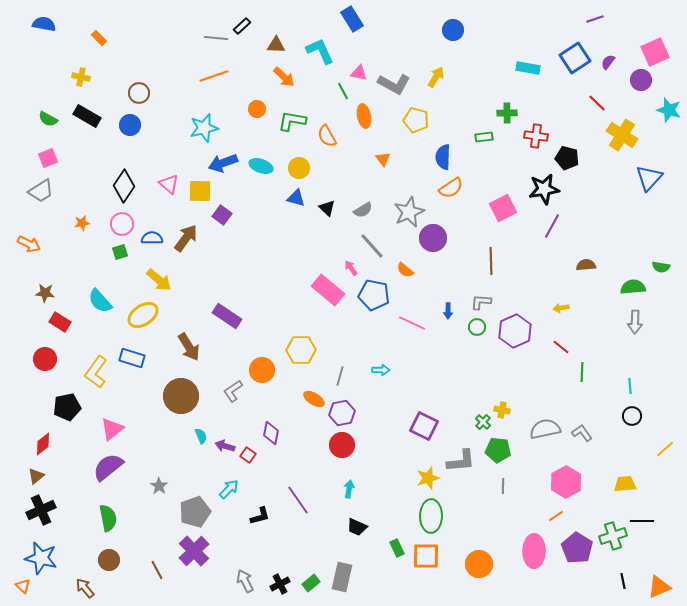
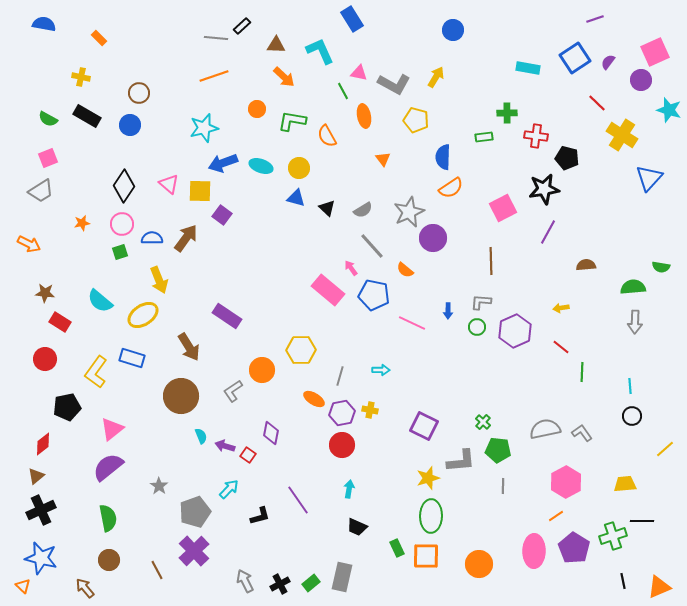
purple line at (552, 226): moved 4 px left, 6 px down
yellow arrow at (159, 280): rotated 28 degrees clockwise
cyan semicircle at (100, 301): rotated 8 degrees counterclockwise
yellow cross at (502, 410): moved 132 px left
purple pentagon at (577, 548): moved 3 px left
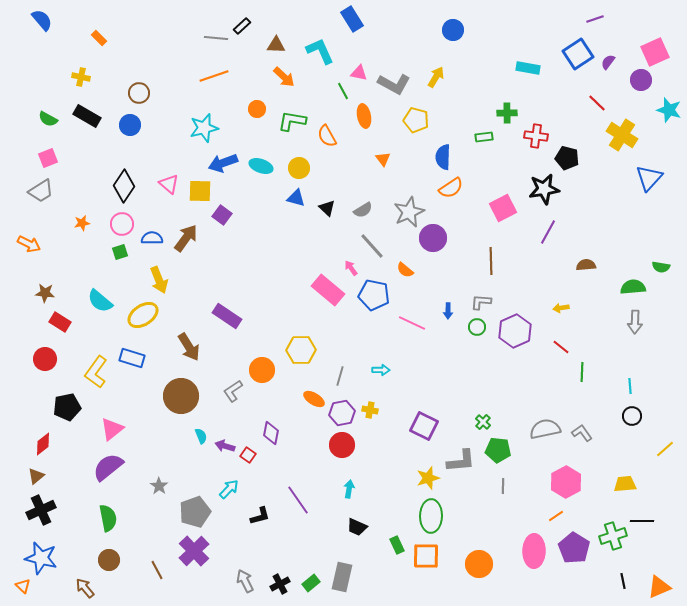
blue semicircle at (44, 24): moved 2 px left, 4 px up; rotated 40 degrees clockwise
blue square at (575, 58): moved 3 px right, 4 px up
green rectangle at (397, 548): moved 3 px up
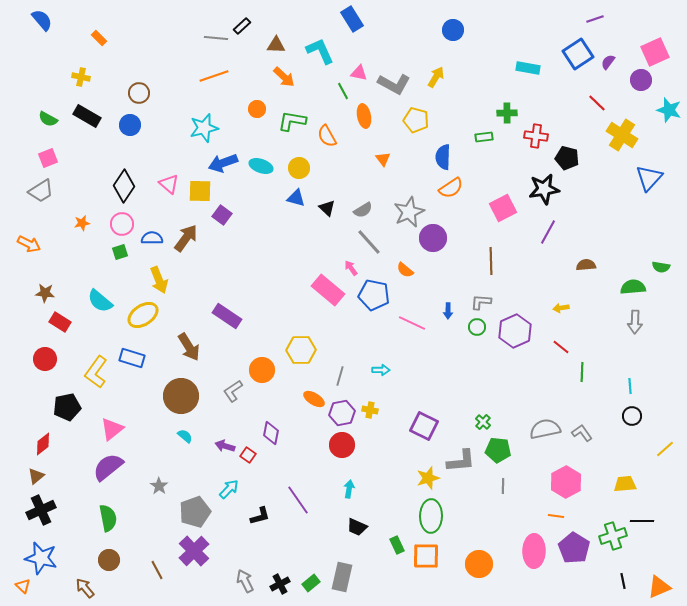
gray line at (372, 246): moved 3 px left, 4 px up
cyan semicircle at (201, 436): moved 16 px left; rotated 28 degrees counterclockwise
orange line at (556, 516): rotated 42 degrees clockwise
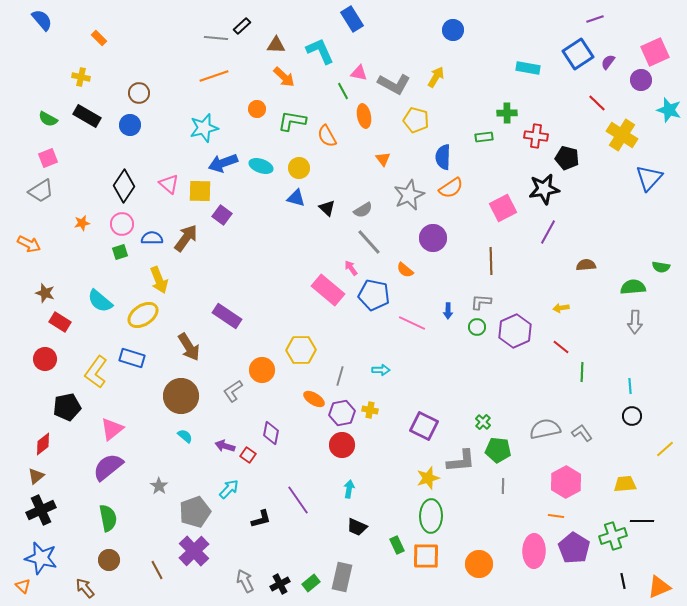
gray star at (409, 212): moved 17 px up
brown star at (45, 293): rotated 12 degrees clockwise
black L-shape at (260, 516): moved 1 px right, 3 px down
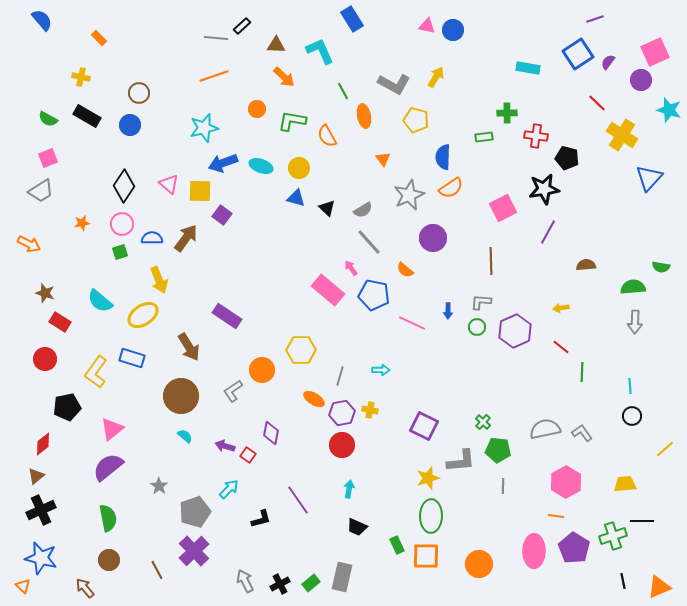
pink triangle at (359, 73): moved 68 px right, 47 px up
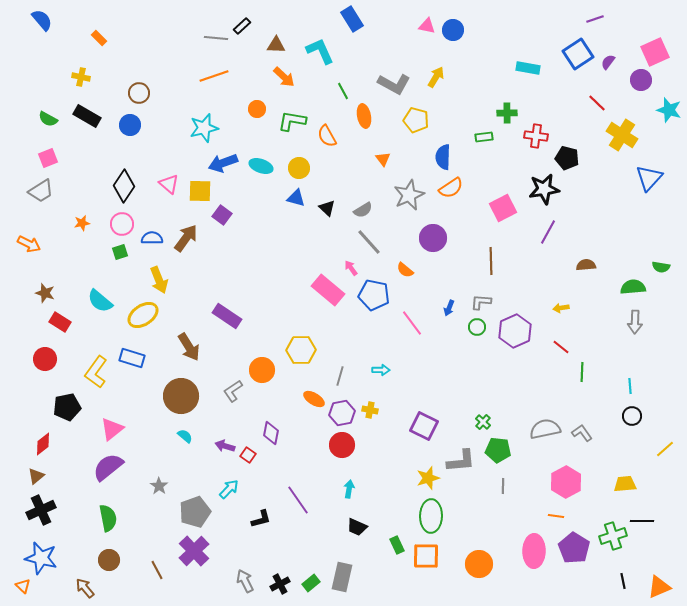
blue arrow at (448, 311): moved 1 px right, 3 px up; rotated 21 degrees clockwise
pink line at (412, 323): rotated 28 degrees clockwise
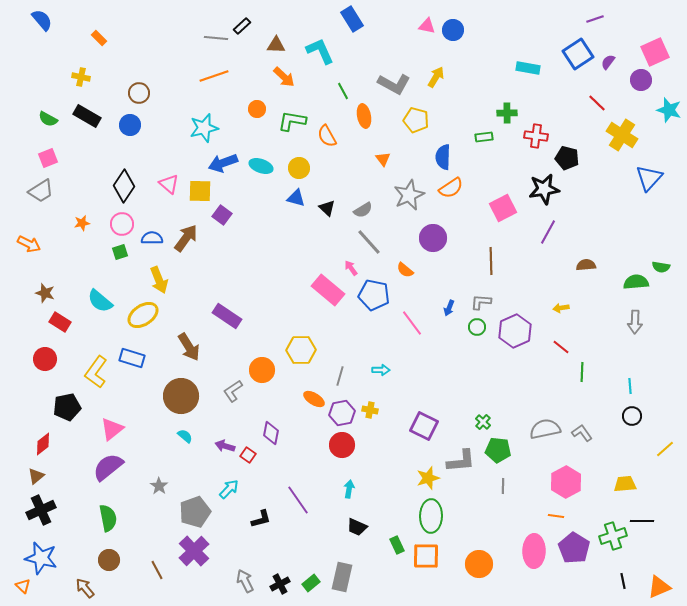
green semicircle at (633, 287): moved 3 px right, 5 px up
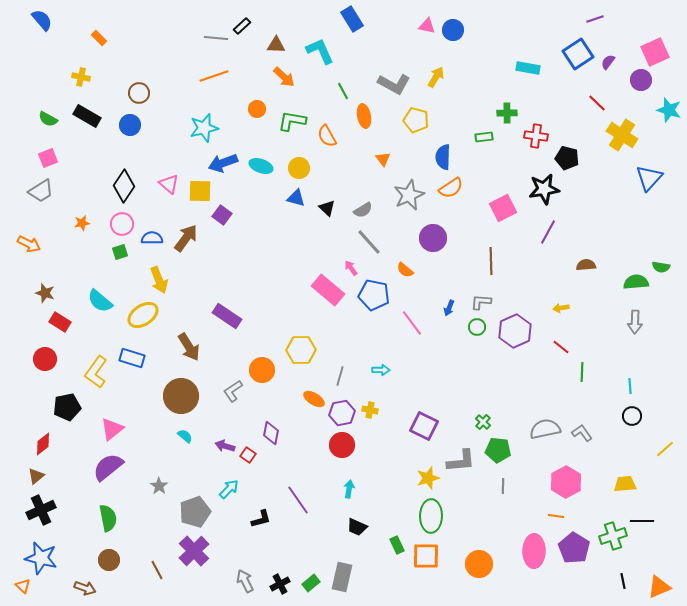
brown arrow at (85, 588): rotated 150 degrees clockwise
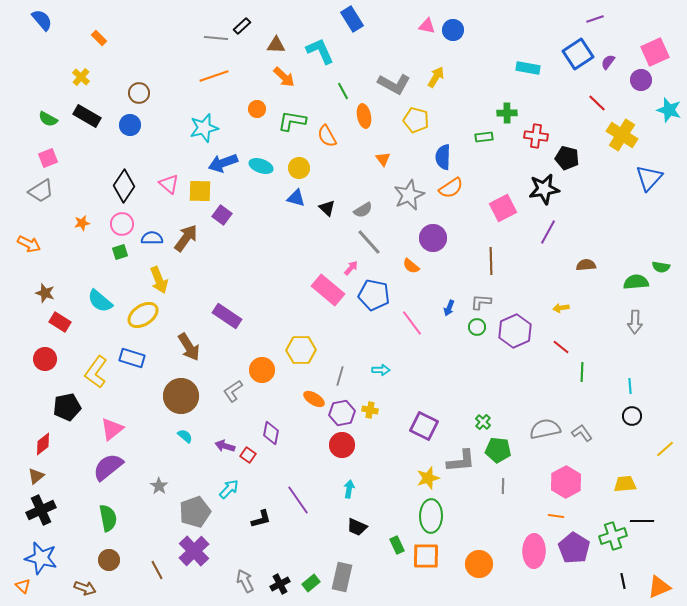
yellow cross at (81, 77): rotated 30 degrees clockwise
pink arrow at (351, 268): rotated 77 degrees clockwise
orange semicircle at (405, 270): moved 6 px right, 4 px up
